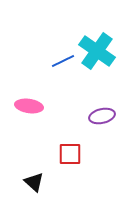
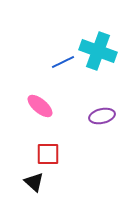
cyan cross: moved 1 px right; rotated 15 degrees counterclockwise
blue line: moved 1 px down
pink ellipse: moved 11 px right; rotated 32 degrees clockwise
red square: moved 22 px left
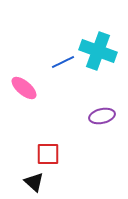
pink ellipse: moved 16 px left, 18 px up
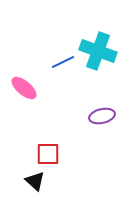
black triangle: moved 1 px right, 1 px up
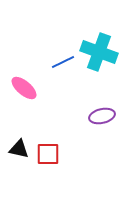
cyan cross: moved 1 px right, 1 px down
black triangle: moved 16 px left, 32 px up; rotated 30 degrees counterclockwise
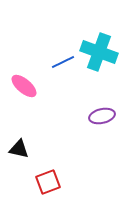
pink ellipse: moved 2 px up
red square: moved 28 px down; rotated 20 degrees counterclockwise
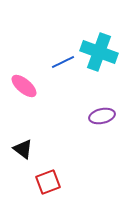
black triangle: moved 4 px right; rotated 25 degrees clockwise
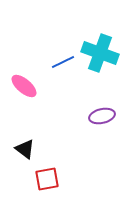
cyan cross: moved 1 px right, 1 px down
black triangle: moved 2 px right
red square: moved 1 px left, 3 px up; rotated 10 degrees clockwise
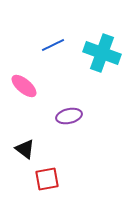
cyan cross: moved 2 px right
blue line: moved 10 px left, 17 px up
purple ellipse: moved 33 px left
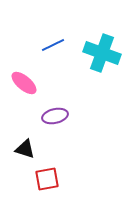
pink ellipse: moved 3 px up
purple ellipse: moved 14 px left
black triangle: rotated 20 degrees counterclockwise
